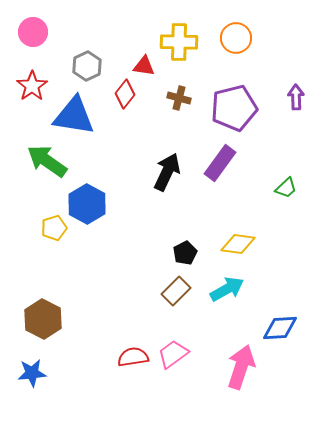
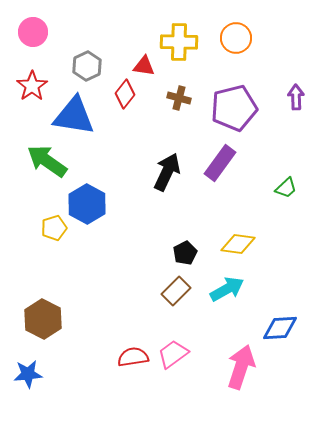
blue star: moved 4 px left, 1 px down
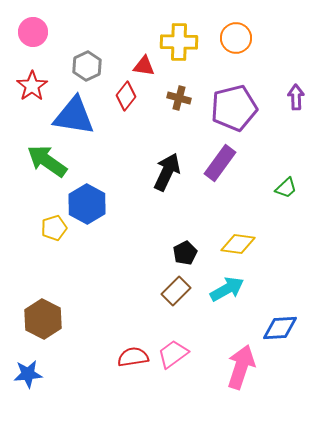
red diamond: moved 1 px right, 2 px down
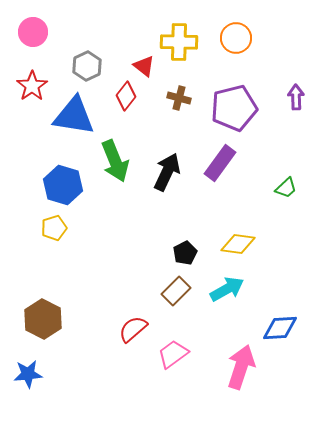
red triangle: rotated 30 degrees clockwise
green arrow: moved 68 px right; rotated 147 degrees counterclockwise
blue hexagon: moved 24 px left, 19 px up; rotated 12 degrees counterclockwise
red semicircle: moved 28 px up; rotated 32 degrees counterclockwise
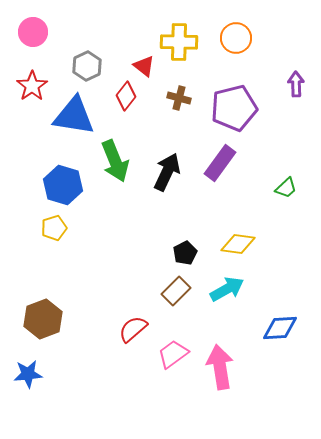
purple arrow: moved 13 px up
brown hexagon: rotated 12 degrees clockwise
pink arrow: moved 21 px left; rotated 27 degrees counterclockwise
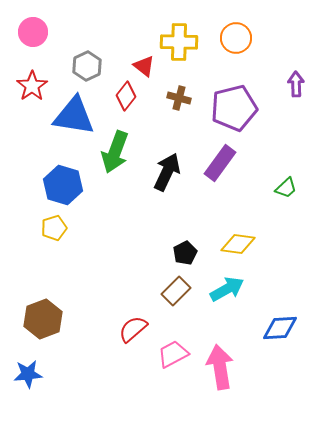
green arrow: moved 9 px up; rotated 42 degrees clockwise
pink trapezoid: rotated 8 degrees clockwise
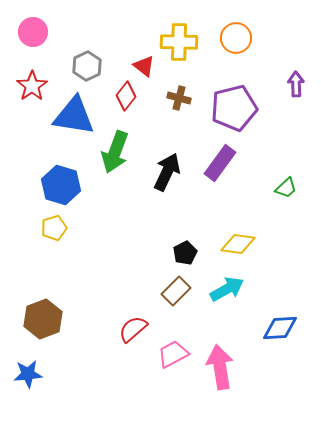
blue hexagon: moved 2 px left
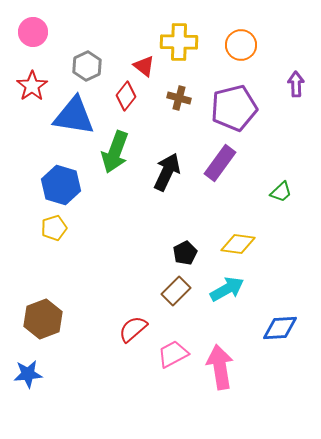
orange circle: moved 5 px right, 7 px down
green trapezoid: moved 5 px left, 4 px down
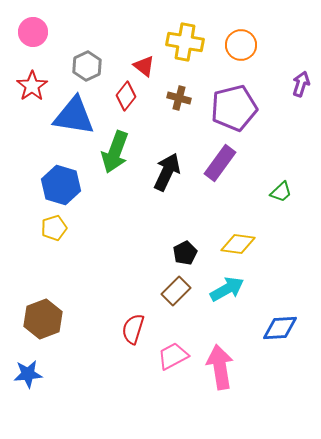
yellow cross: moved 6 px right; rotated 9 degrees clockwise
purple arrow: moved 5 px right; rotated 20 degrees clockwise
red semicircle: rotated 32 degrees counterclockwise
pink trapezoid: moved 2 px down
